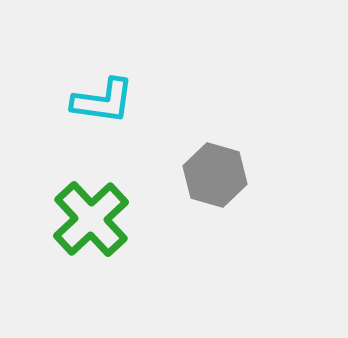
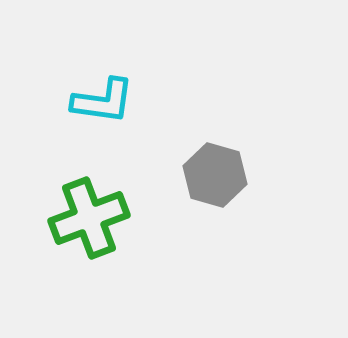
green cross: moved 2 px left, 1 px up; rotated 22 degrees clockwise
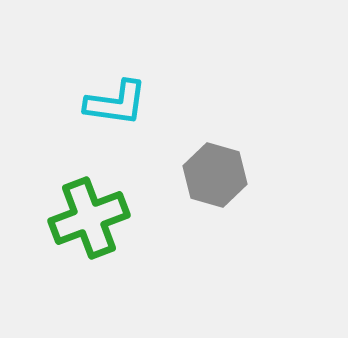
cyan L-shape: moved 13 px right, 2 px down
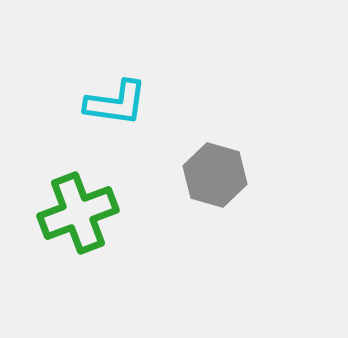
green cross: moved 11 px left, 5 px up
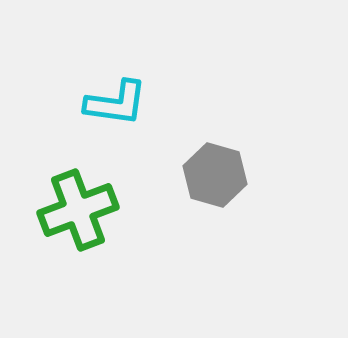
green cross: moved 3 px up
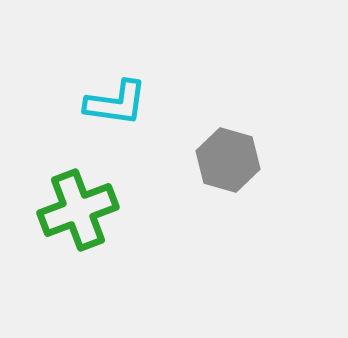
gray hexagon: moved 13 px right, 15 px up
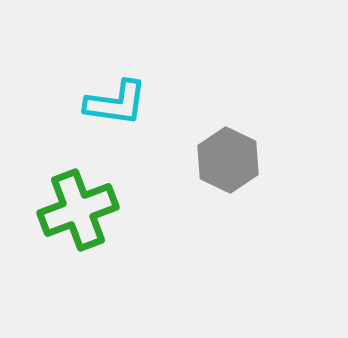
gray hexagon: rotated 10 degrees clockwise
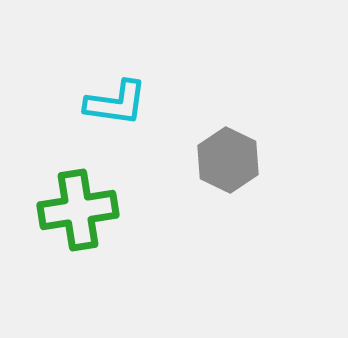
green cross: rotated 12 degrees clockwise
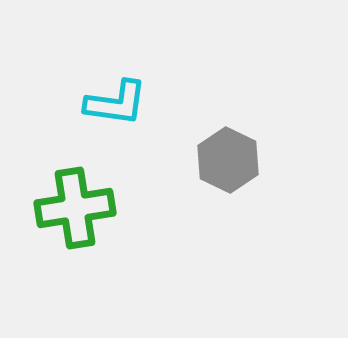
green cross: moved 3 px left, 2 px up
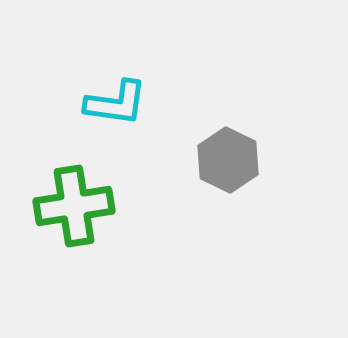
green cross: moved 1 px left, 2 px up
